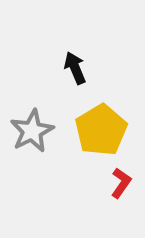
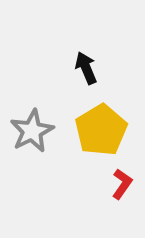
black arrow: moved 11 px right
red L-shape: moved 1 px right, 1 px down
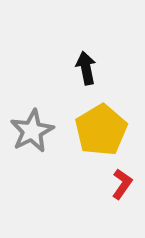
black arrow: rotated 12 degrees clockwise
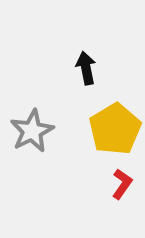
yellow pentagon: moved 14 px right, 1 px up
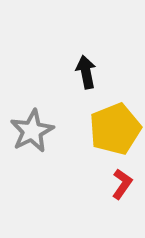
black arrow: moved 4 px down
yellow pentagon: rotated 9 degrees clockwise
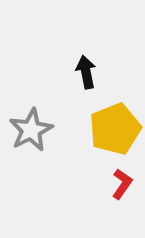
gray star: moved 1 px left, 1 px up
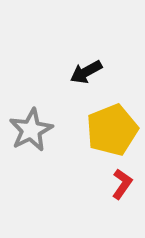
black arrow: rotated 108 degrees counterclockwise
yellow pentagon: moved 3 px left, 1 px down
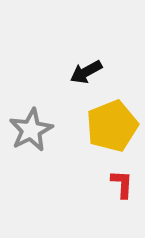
yellow pentagon: moved 4 px up
red L-shape: rotated 32 degrees counterclockwise
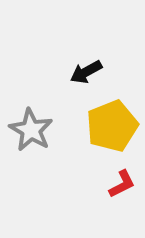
gray star: rotated 15 degrees counterclockwise
red L-shape: rotated 60 degrees clockwise
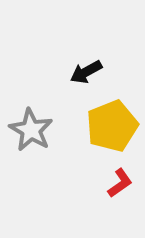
red L-shape: moved 2 px left, 1 px up; rotated 8 degrees counterclockwise
